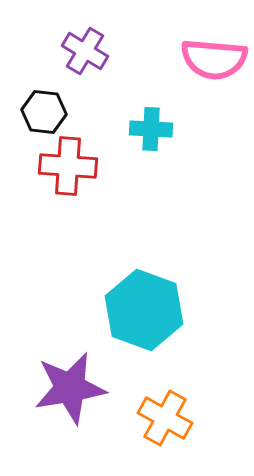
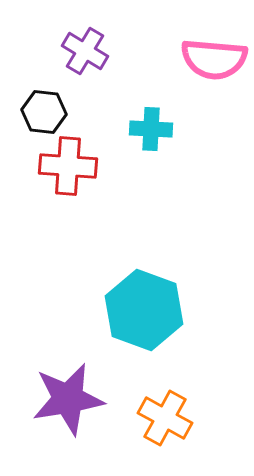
purple star: moved 2 px left, 11 px down
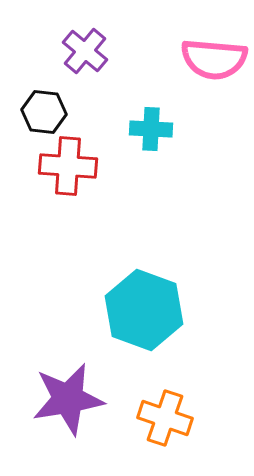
purple cross: rotated 9 degrees clockwise
orange cross: rotated 10 degrees counterclockwise
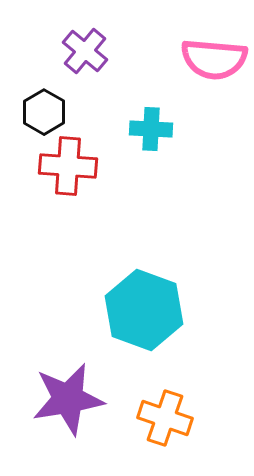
black hexagon: rotated 24 degrees clockwise
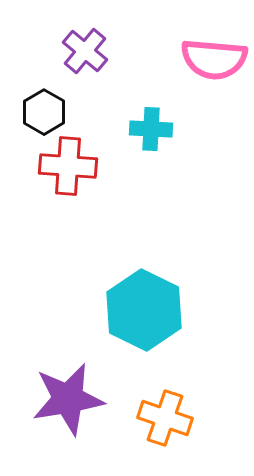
cyan hexagon: rotated 6 degrees clockwise
